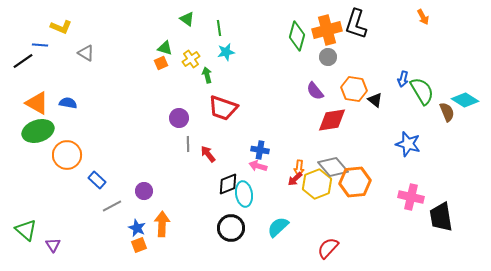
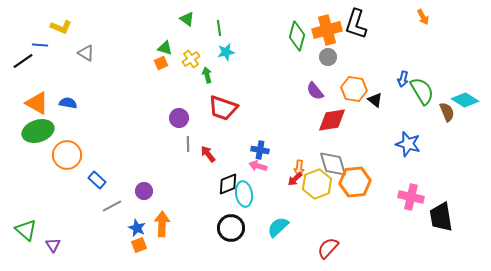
gray diamond at (333, 167): moved 3 px up; rotated 24 degrees clockwise
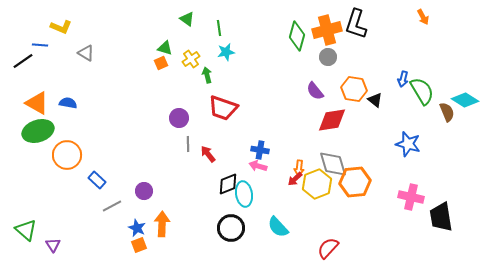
cyan semicircle at (278, 227): rotated 90 degrees counterclockwise
